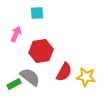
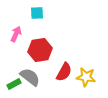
red hexagon: moved 1 px left, 1 px up
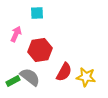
green rectangle: moved 1 px left, 3 px up
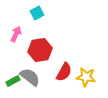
cyan square: rotated 24 degrees counterclockwise
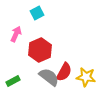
red hexagon: rotated 15 degrees counterclockwise
gray semicircle: moved 19 px right
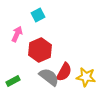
cyan square: moved 1 px right, 2 px down
pink arrow: moved 1 px right
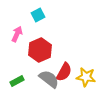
gray semicircle: moved 2 px down
green rectangle: moved 4 px right
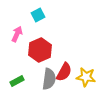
gray semicircle: rotated 60 degrees clockwise
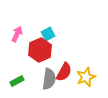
cyan square: moved 10 px right, 19 px down
yellow star: rotated 30 degrees counterclockwise
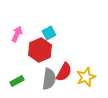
cyan square: moved 1 px right, 1 px up
